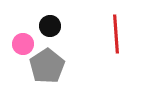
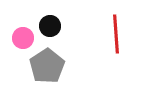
pink circle: moved 6 px up
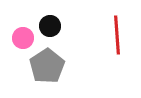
red line: moved 1 px right, 1 px down
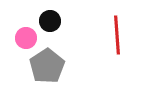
black circle: moved 5 px up
pink circle: moved 3 px right
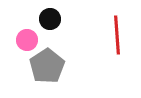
black circle: moved 2 px up
pink circle: moved 1 px right, 2 px down
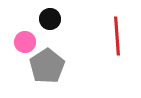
red line: moved 1 px down
pink circle: moved 2 px left, 2 px down
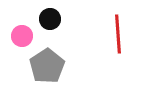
red line: moved 1 px right, 2 px up
pink circle: moved 3 px left, 6 px up
